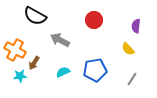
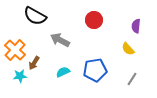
orange cross: rotated 15 degrees clockwise
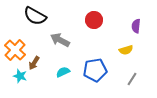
yellow semicircle: moved 2 px left, 1 px down; rotated 64 degrees counterclockwise
cyan star: rotated 24 degrees clockwise
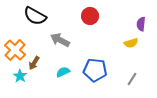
red circle: moved 4 px left, 4 px up
purple semicircle: moved 5 px right, 2 px up
yellow semicircle: moved 5 px right, 7 px up
blue pentagon: rotated 15 degrees clockwise
cyan star: rotated 16 degrees clockwise
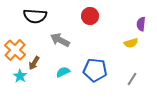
black semicircle: rotated 25 degrees counterclockwise
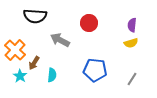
red circle: moved 1 px left, 7 px down
purple semicircle: moved 9 px left, 1 px down
cyan semicircle: moved 11 px left, 3 px down; rotated 120 degrees clockwise
